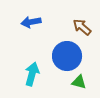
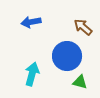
brown arrow: moved 1 px right
green triangle: moved 1 px right
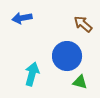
blue arrow: moved 9 px left, 4 px up
brown arrow: moved 3 px up
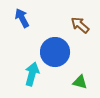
blue arrow: rotated 72 degrees clockwise
brown arrow: moved 3 px left, 1 px down
blue circle: moved 12 px left, 4 px up
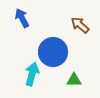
blue circle: moved 2 px left
green triangle: moved 6 px left, 2 px up; rotated 14 degrees counterclockwise
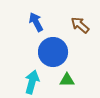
blue arrow: moved 14 px right, 4 px down
cyan arrow: moved 8 px down
green triangle: moved 7 px left
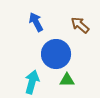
blue circle: moved 3 px right, 2 px down
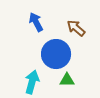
brown arrow: moved 4 px left, 3 px down
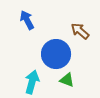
blue arrow: moved 9 px left, 2 px up
brown arrow: moved 4 px right, 3 px down
green triangle: rotated 21 degrees clockwise
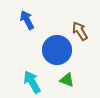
brown arrow: rotated 18 degrees clockwise
blue circle: moved 1 px right, 4 px up
cyan arrow: rotated 45 degrees counterclockwise
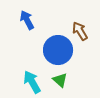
blue circle: moved 1 px right
green triangle: moved 7 px left; rotated 21 degrees clockwise
